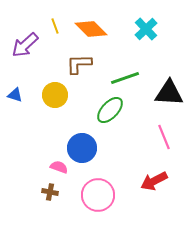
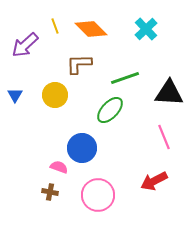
blue triangle: rotated 42 degrees clockwise
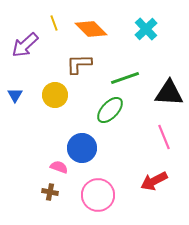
yellow line: moved 1 px left, 3 px up
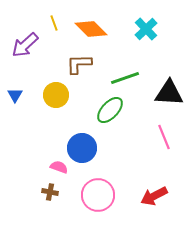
yellow circle: moved 1 px right
red arrow: moved 15 px down
